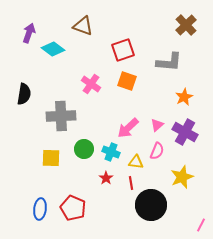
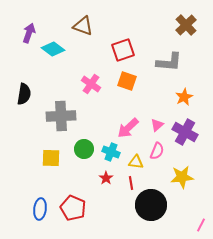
yellow star: rotated 15 degrees clockwise
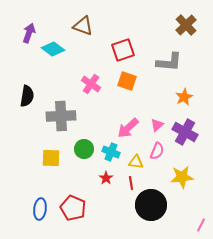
black semicircle: moved 3 px right, 2 px down
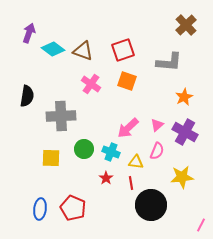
brown triangle: moved 25 px down
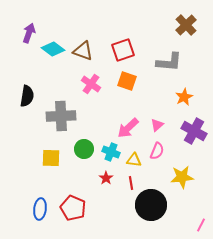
purple cross: moved 9 px right, 1 px up
yellow triangle: moved 2 px left, 2 px up
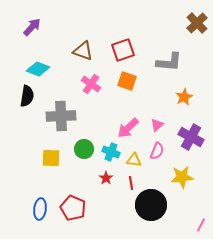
brown cross: moved 11 px right, 2 px up
purple arrow: moved 3 px right, 6 px up; rotated 24 degrees clockwise
cyan diamond: moved 15 px left, 20 px down; rotated 15 degrees counterclockwise
purple cross: moved 3 px left, 6 px down
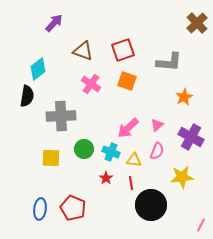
purple arrow: moved 22 px right, 4 px up
cyan diamond: rotated 60 degrees counterclockwise
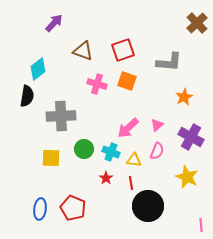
pink cross: moved 6 px right; rotated 18 degrees counterclockwise
yellow star: moved 5 px right; rotated 30 degrees clockwise
black circle: moved 3 px left, 1 px down
pink line: rotated 32 degrees counterclockwise
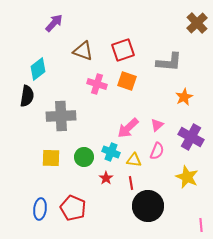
green circle: moved 8 px down
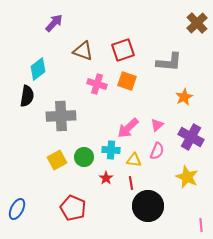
cyan cross: moved 2 px up; rotated 18 degrees counterclockwise
yellow square: moved 6 px right, 2 px down; rotated 30 degrees counterclockwise
blue ellipse: moved 23 px left; rotated 20 degrees clockwise
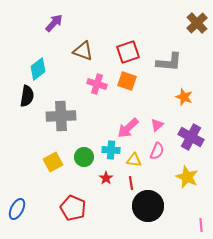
red square: moved 5 px right, 2 px down
orange star: rotated 24 degrees counterclockwise
yellow square: moved 4 px left, 2 px down
